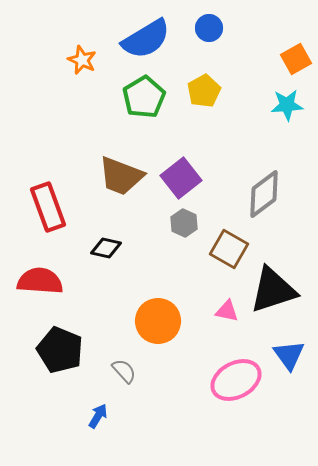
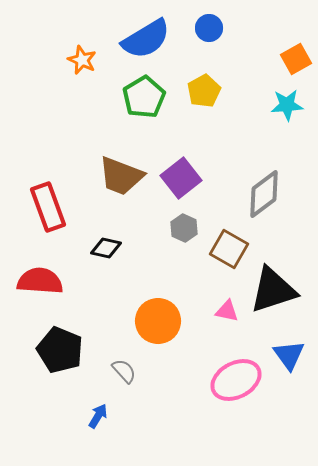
gray hexagon: moved 5 px down
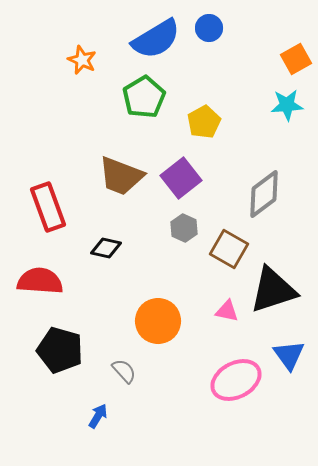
blue semicircle: moved 10 px right
yellow pentagon: moved 31 px down
black pentagon: rotated 6 degrees counterclockwise
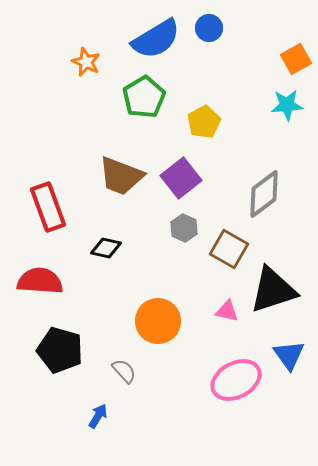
orange star: moved 4 px right, 2 px down
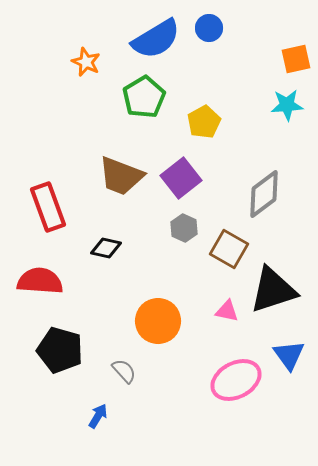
orange square: rotated 16 degrees clockwise
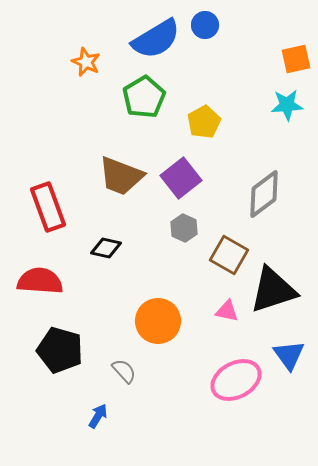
blue circle: moved 4 px left, 3 px up
brown square: moved 6 px down
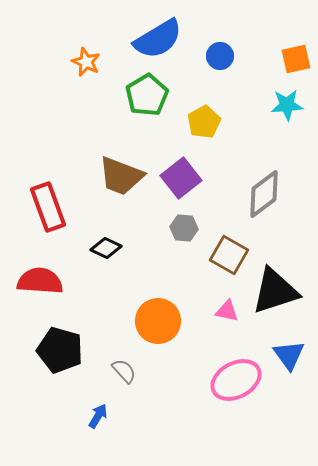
blue circle: moved 15 px right, 31 px down
blue semicircle: moved 2 px right
green pentagon: moved 3 px right, 2 px up
gray hexagon: rotated 20 degrees counterclockwise
black diamond: rotated 12 degrees clockwise
black triangle: moved 2 px right, 1 px down
